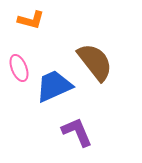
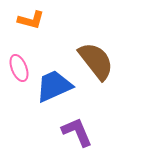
brown semicircle: moved 1 px right, 1 px up
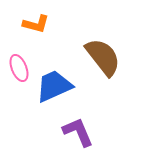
orange L-shape: moved 5 px right, 4 px down
brown semicircle: moved 7 px right, 4 px up
purple L-shape: moved 1 px right
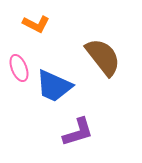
orange L-shape: rotated 12 degrees clockwise
blue trapezoid: rotated 132 degrees counterclockwise
purple L-shape: rotated 96 degrees clockwise
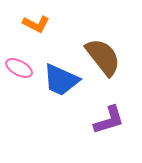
pink ellipse: rotated 40 degrees counterclockwise
blue trapezoid: moved 7 px right, 6 px up
purple L-shape: moved 31 px right, 12 px up
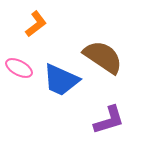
orange L-shape: rotated 64 degrees counterclockwise
brown semicircle: rotated 18 degrees counterclockwise
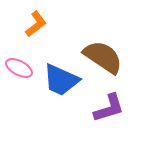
purple L-shape: moved 12 px up
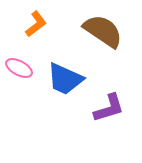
brown semicircle: moved 26 px up
blue trapezoid: moved 4 px right, 1 px up
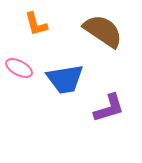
orange L-shape: rotated 112 degrees clockwise
blue trapezoid: rotated 33 degrees counterclockwise
